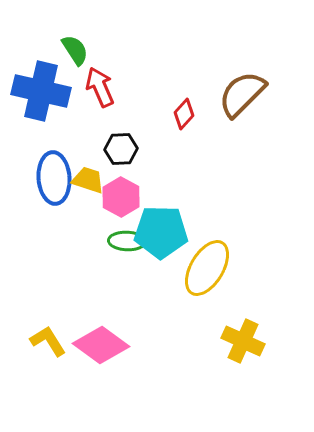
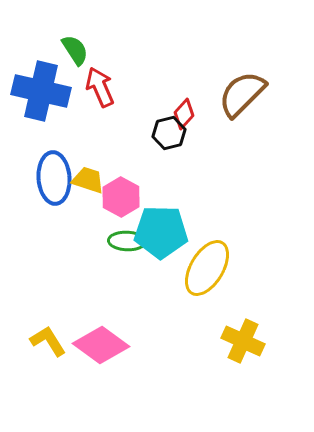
black hexagon: moved 48 px right, 16 px up; rotated 12 degrees counterclockwise
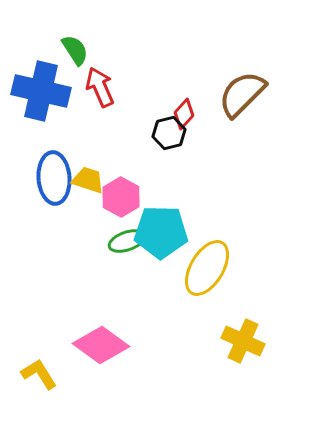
green ellipse: rotated 21 degrees counterclockwise
yellow L-shape: moved 9 px left, 33 px down
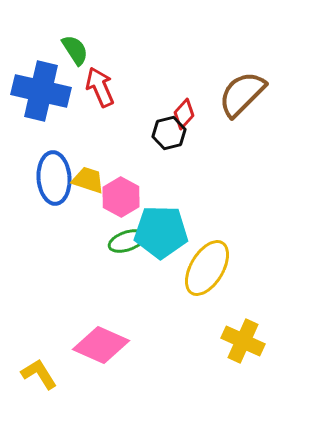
pink diamond: rotated 12 degrees counterclockwise
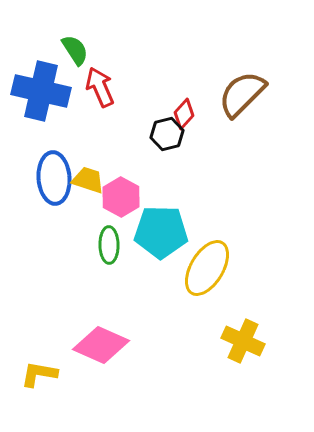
black hexagon: moved 2 px left, 1 px down
green ellipse: moved 18 px left, 4 px down; rotated 72 degrees counterclockwise
yellow L-shape: rotated 48 degrees counterclockwise
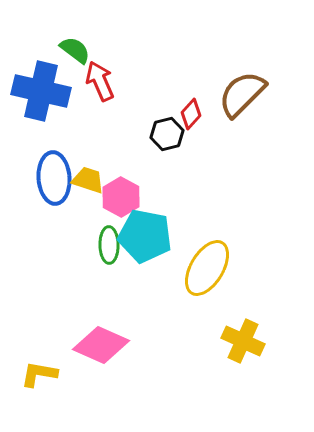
green semicircle: rotated 20 degrees counterclockwise
red arrow: moved 6 px up
red diamond: moved 7 px right
cyan pentagon: moved 16 px left, 4 px down; rotated 10 degrees clockwise
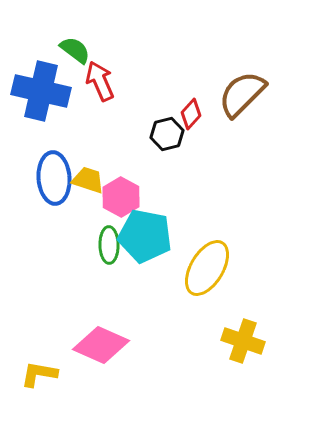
yellow cross: rotated 6 degrees counterclockwise
